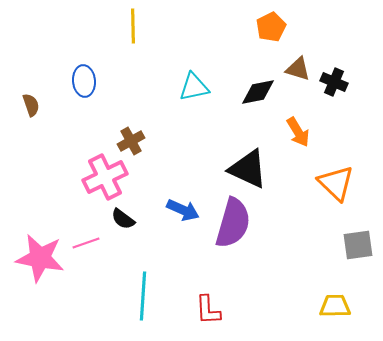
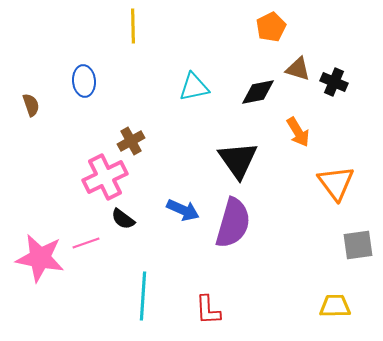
black triangle: moved 10 px left, 9 px up; rotated 30 degrees clockwise
orange triangle: rotated 9 degrees clockwise
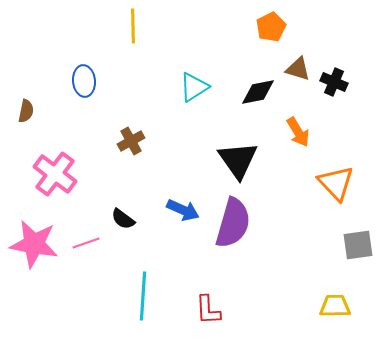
cyan triangle: rotated 20 degrees counterclockwise
brown semicircle: moved 5 px left, 6 px down; rotated 30 degrees clockwise
pink cross: moved 50 px left, 3 px up; rotated 27 degrees counterclockwise
orange triangle: rotated 6 degrees counterclockwise
pink star: moved 6 px left, 14 px up
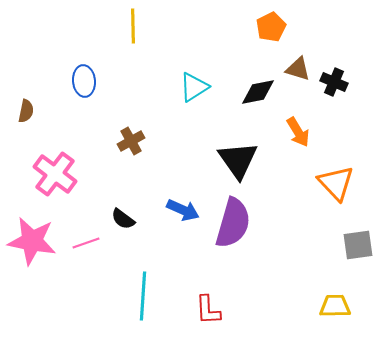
pink star: moved 2 px left, 3 px up
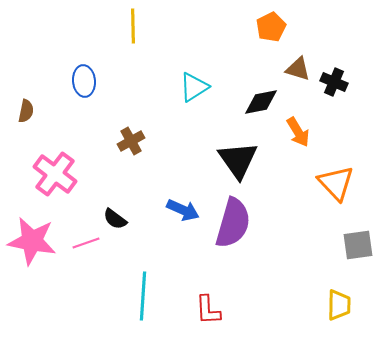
black diamond: moved 3 px right, 10 px down
black semicircle: moved 8 px left
yellow trapezoid: moved 4 px right, 1 px up; rotated 92 degrees clockwise
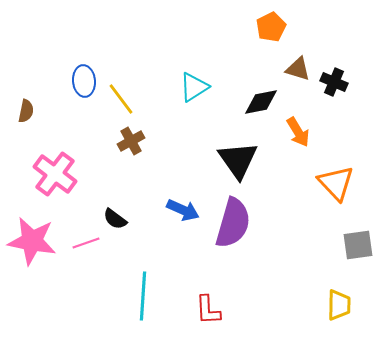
yellow line: moved 12 px left, 73 px down; rotated 36 degrees counterclockwise
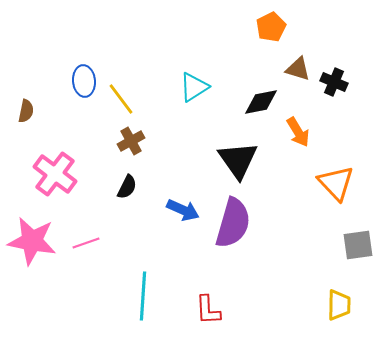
black semicircle: moved 12 px right, 32 px up; rotated 100 degrees counterclockwise
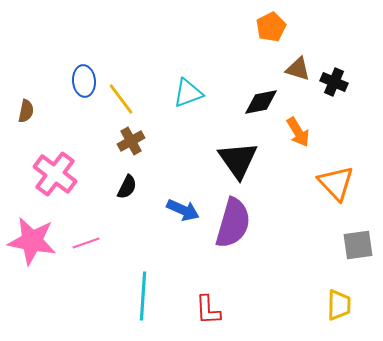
cyan triangle: moved 6 px left, 6 px down; rotated 12 degrees clockwise
